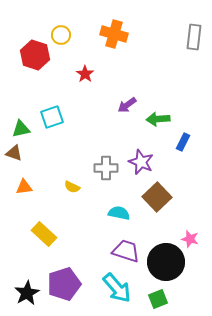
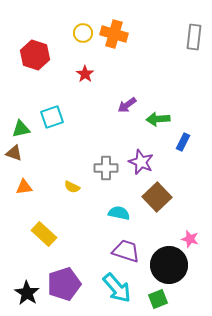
yellow circle: moved 22 px right, 2 px up
black circle: moved 3 px right, 3 px down
black star: rotated 10 degrees counterclockwise
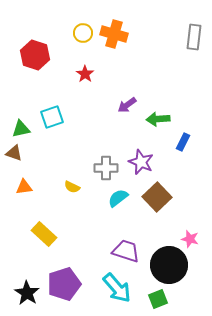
cyan semicircle: moved 1 px left, 15 px up; rotated 50 degrees counterclockwise
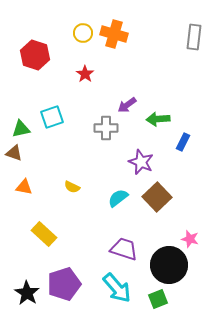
gray cross: moved 40 px up
orange triangle: rotated 18 degrees clockwise
purple trapezoid: moved 2 px left, 2 px up
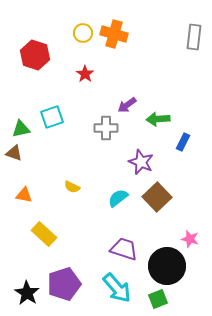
orange triangle: moved 8 px down
black circle: moved 2 px left, 1 px down
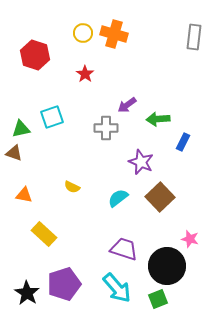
brown square: moved 3 px right
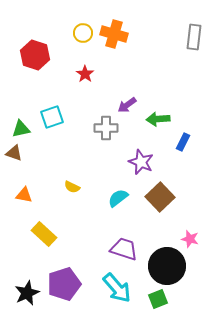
black star: rotated 15 degrees clockwise
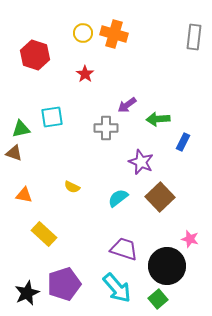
cyan square: rotated 10 degrees clockwise
green square: rotated 18 degrees counterclockwise
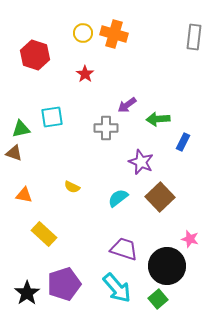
black star: rotated 10 degrees counterclockwise
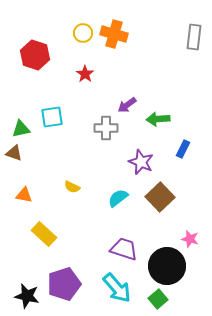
blue rectangle: moved 7 px down
black star: moved 3 px down; rotated 25 degrees counterclockwise
